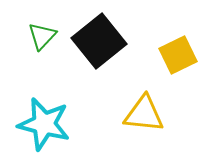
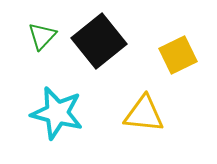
cyan star: moved 13 px right, 11 px up
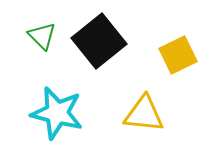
green triangle: rotated 28 degrees counterclockwise
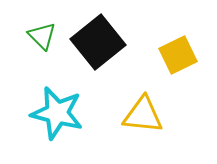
black square: moved 1 px left, 1 px down
yellow triangle: moved 1 px left, 1 px down
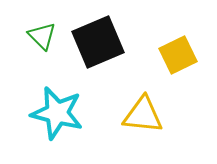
black square: rotated 16 degrees clockwise
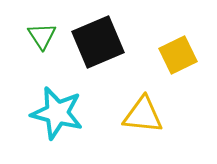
green triangle: rotated 12 degrees clockwise
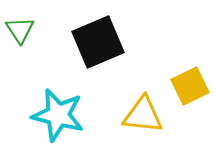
green triangle: moved 22 px left, 6 px up
yellow square: moved 12 px right, 31 px down
cyan star: moved 1 px right, 2 px down
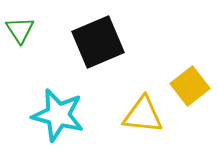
yellow square: rotated 12 degrees counterclockwise
